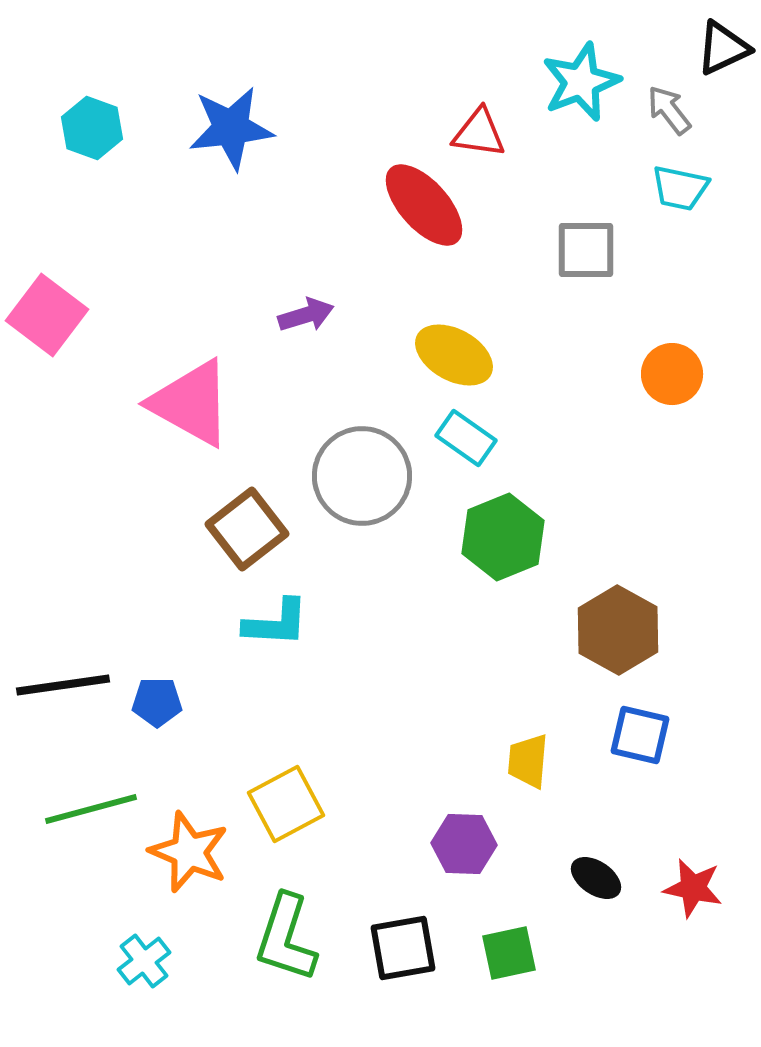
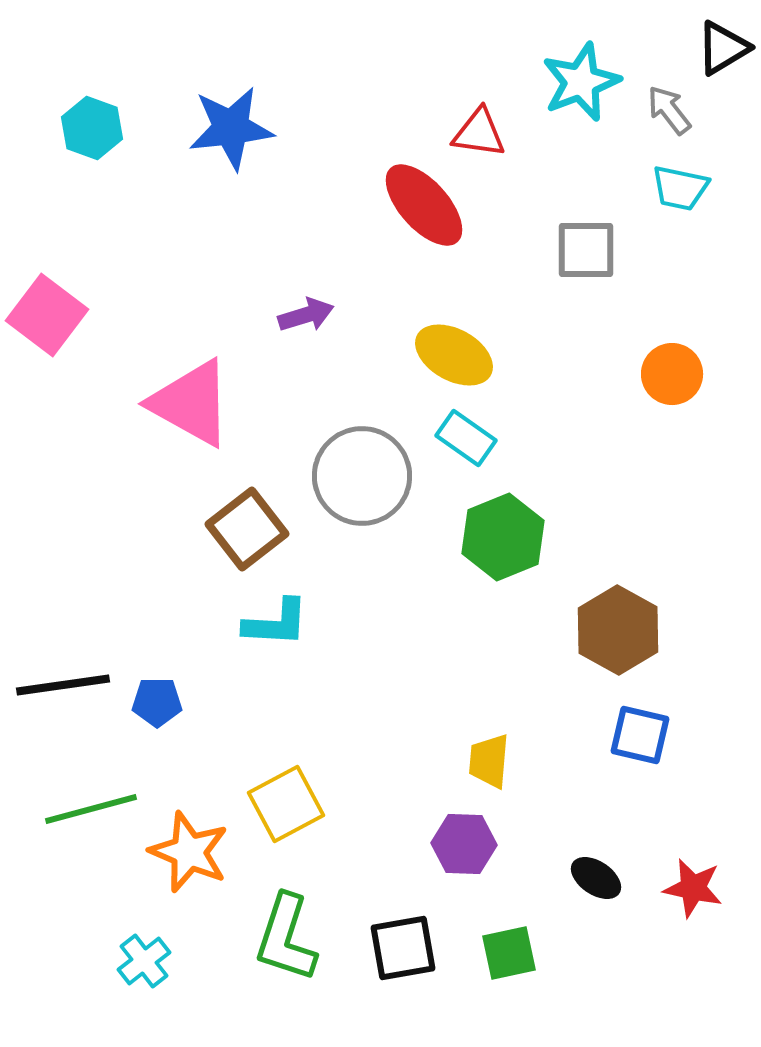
black triangle: rotated 6 degrees counterclockwise
yellow trapezoid: moved 39 px left
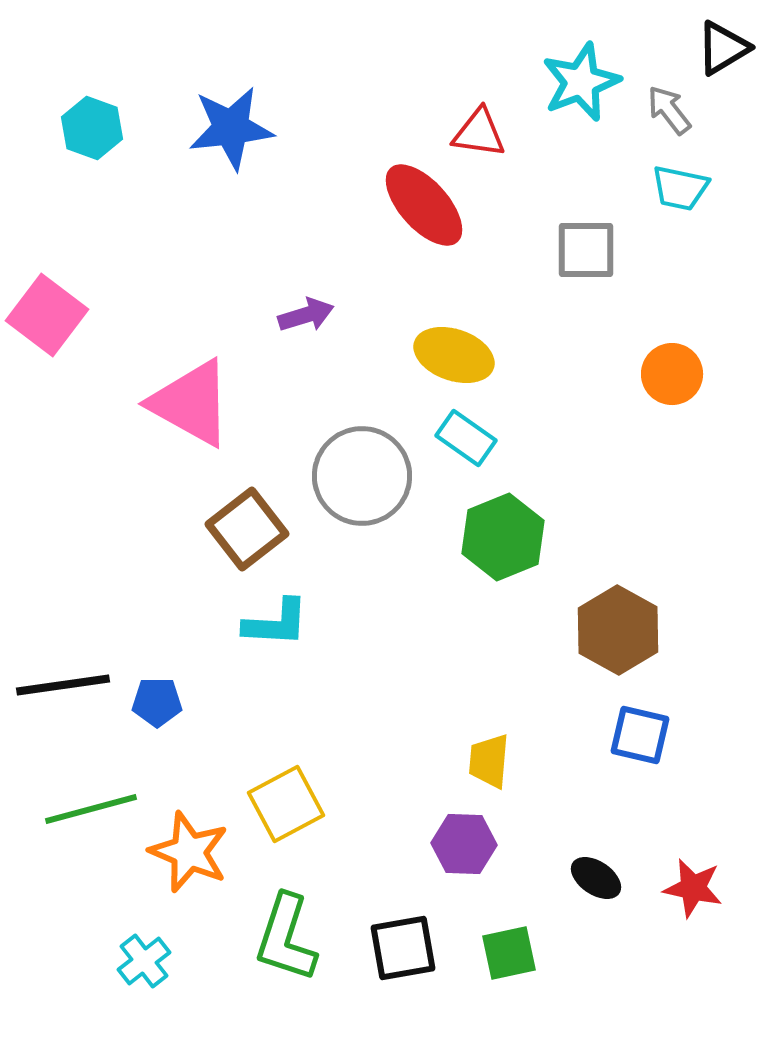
yellow ellipse: rotated 10 degrees counterclockwise
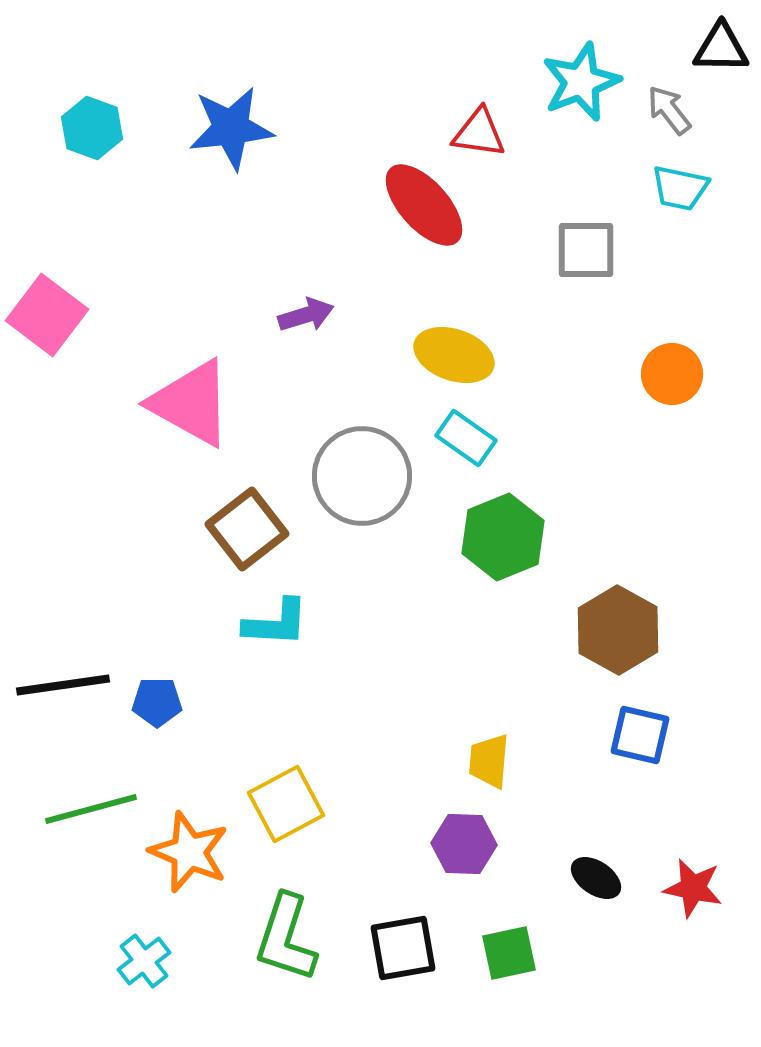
black triangle: moved 2 px left; rotated 32 degrees clockwise
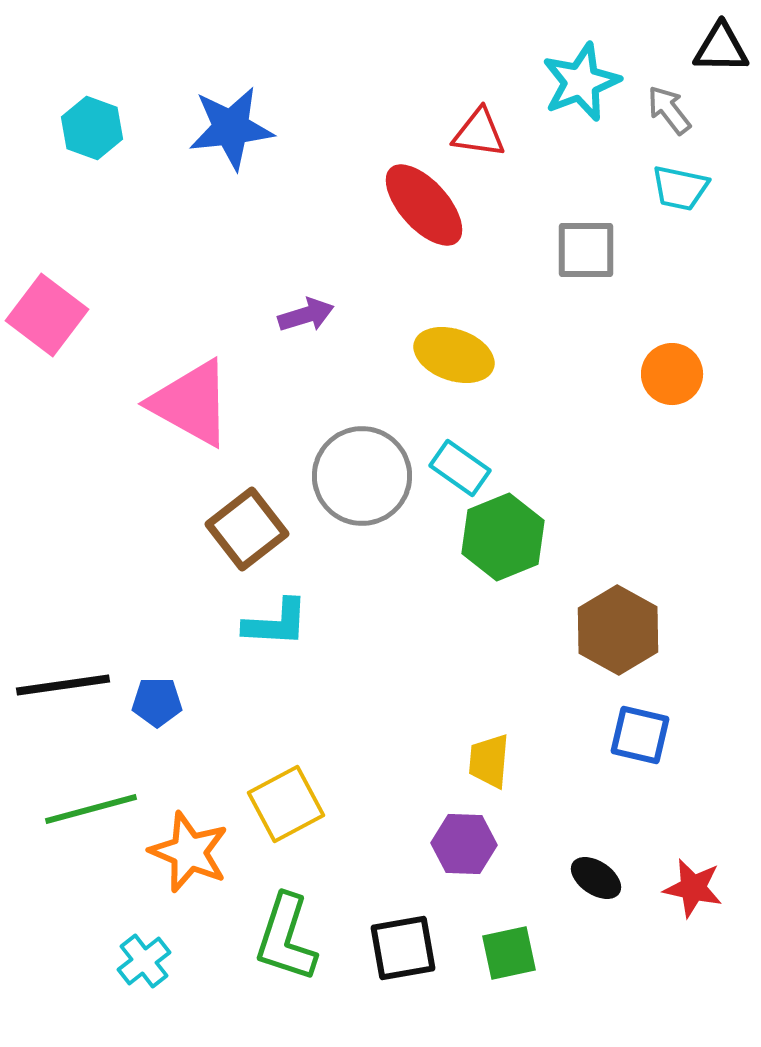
cyan rectangle: moved 6 px left, 30 px down
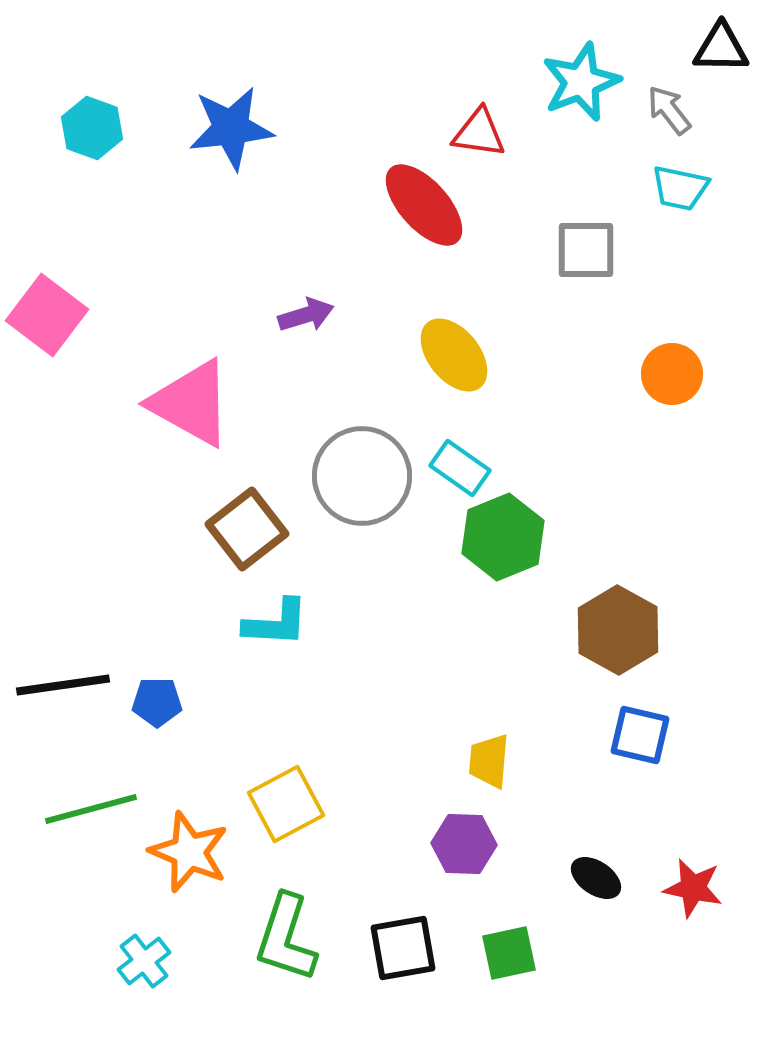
yellow ellipse: rotated 32 degrees clockwise
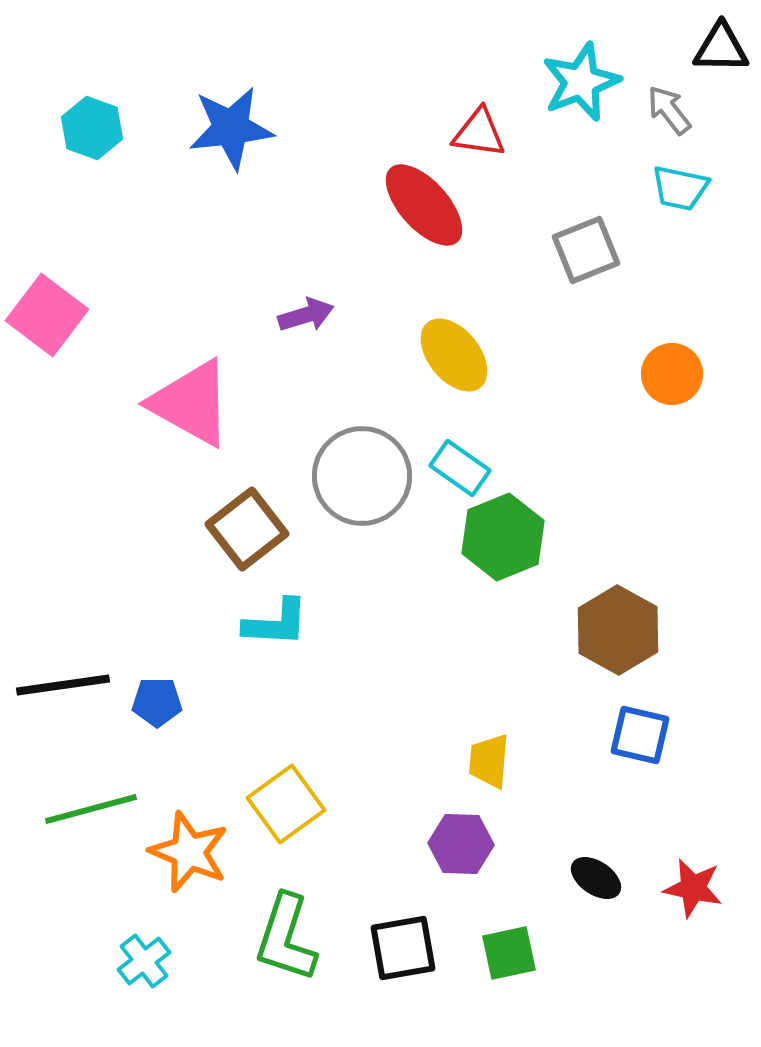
gray square: rotated 22 degrees counterclockwise
yellow square: rotated 8 degrees counterclockwise
purple hexagon: moved 3 px left
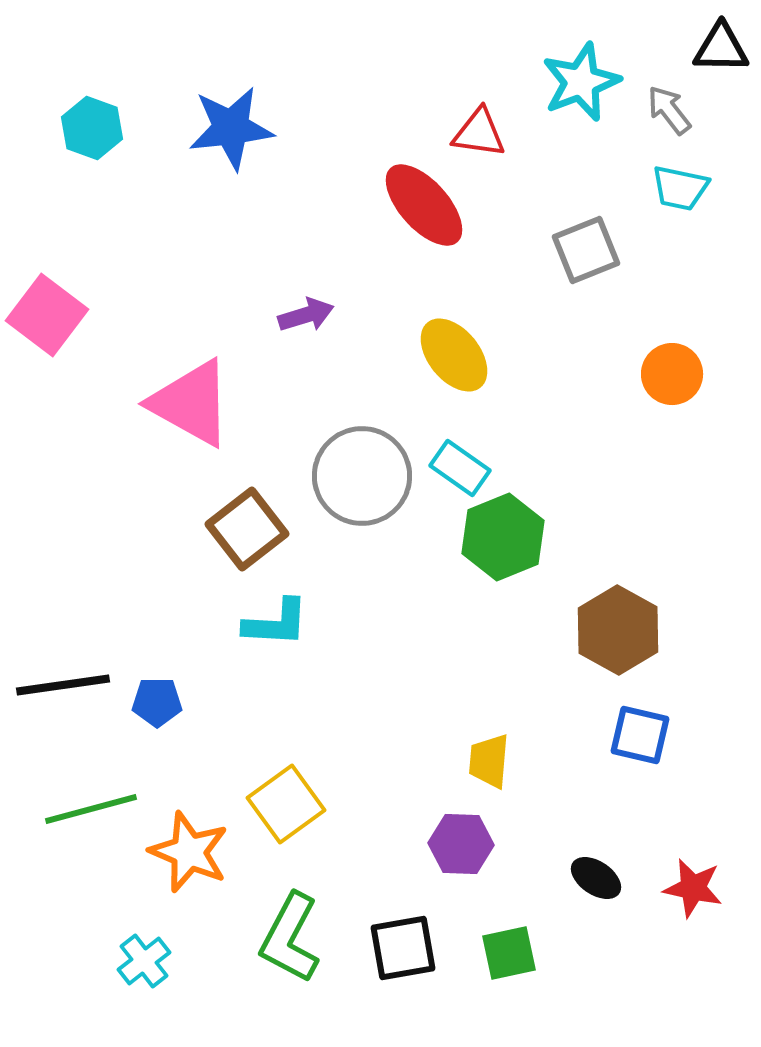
green L-shape: moved 4 px right; rotated 10 degrees clockwise
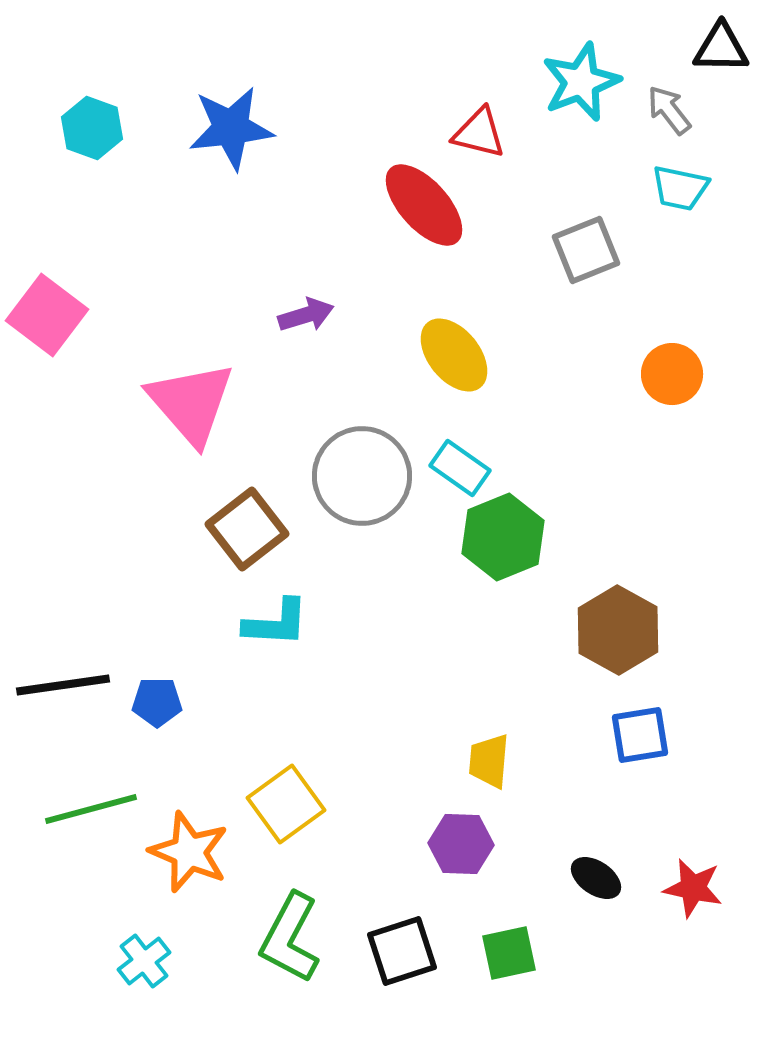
red triangle: rotated 6 degrees clockwise
pink triangle: rotated 20 degrees clockwise
blue square: rotated 22 degrees counterclockwise
black square: moved 1 px left, 3 px down; rotated 8 degrees counterclockwise
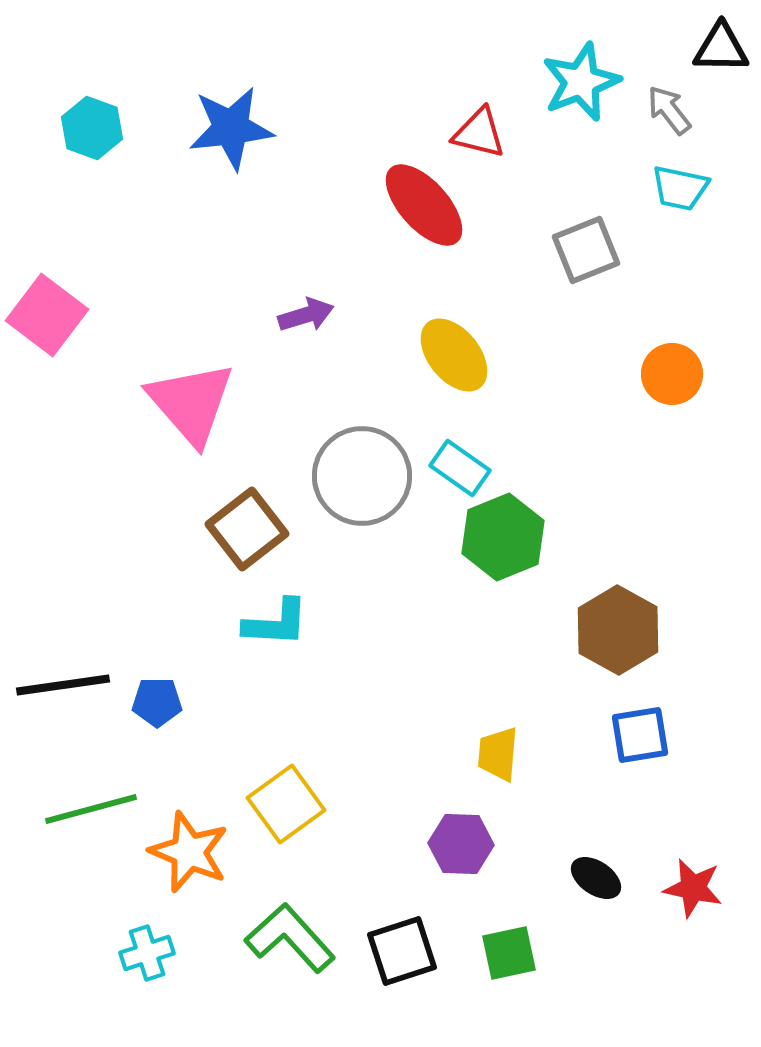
yellow trapezoid: moved 9 px right, 7 px up
green L-shape: rotated 110 degrees clockwise
cyan cross: moved 3 px right, 8 px up; rotated 20 degrees clockwise
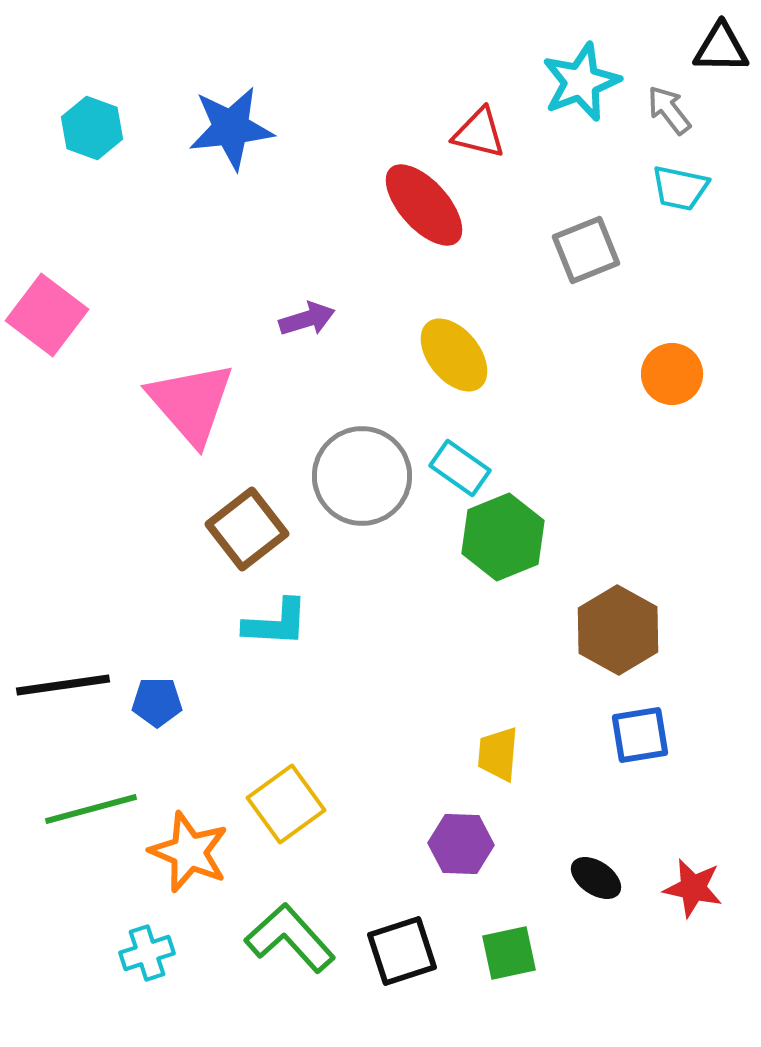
purple arrow: moved 1 px right, 4 px down
